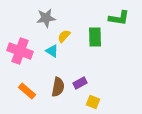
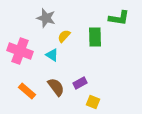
gray star: rotated 24 degrees clockwise
cyan triangle: moved 4 px down
brown semicircle: moved 2 px left; rotated 48 degrees counterclockwise
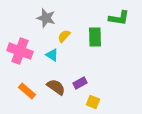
brown semicircle: rotated 18 degrees counterclockwise
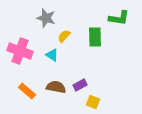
purple rectangle: moved 2 px down
brown semicircle: rotated 24 degrees counterclockwise
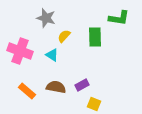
purple rectangle: moved 2 px right
yellow square: moved 1 px right, 2 px down
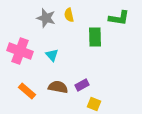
yellow semicircle: moved 5 px right, 21 px up; rotated 56 degrees counterclockwise
cyan triangle: rotated 16 degrees clockwise
brown semicircle: moved 2 px right
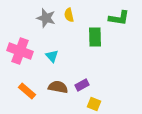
cyan triangle: moved 1 px down
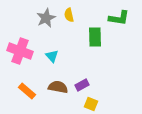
gray star: rotated 30 degrees clockwise
yellow square: moved 3 px left
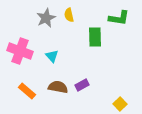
yellow square: moved 29 px right; rotated 24 degrees clockwise
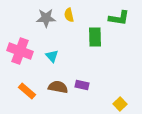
gray star: rotated 24 degrees clockwise
purple rectangle: rotated 40 degrees clockwise
